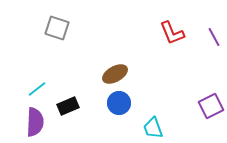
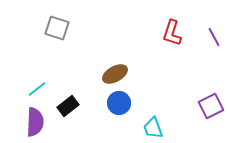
red L-shape: rotated 40 degrees clockwise
black rectangle: rotated 15 degrees counterclockwise
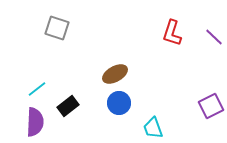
purple line: rotated 18 degrees counterclockwise
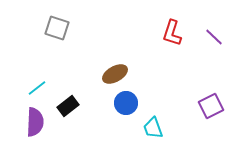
cyan line: moved 1 px up
blue circle: moved 7 px right
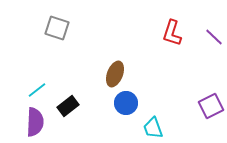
brown ellipse: rotated 40 degrees counterclockwise
cyan line: moved 2 px down
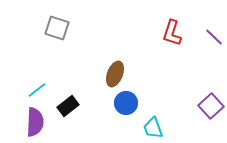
purple square: rotated 15 degrees counterclockwise
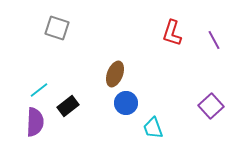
purple line: moved 3 px down; rotated 18 degrees clockwise
cyan line: moved 2 px right
